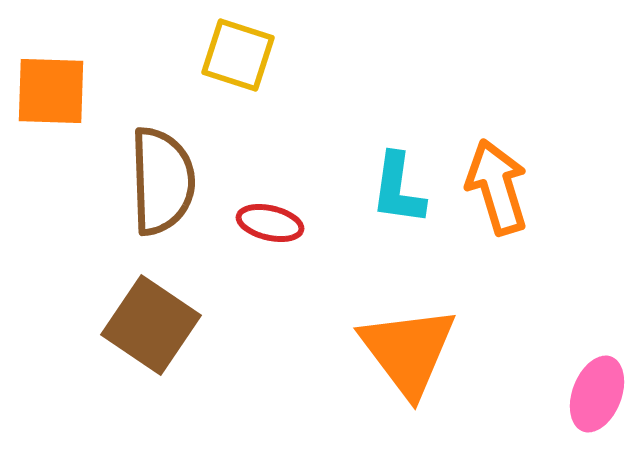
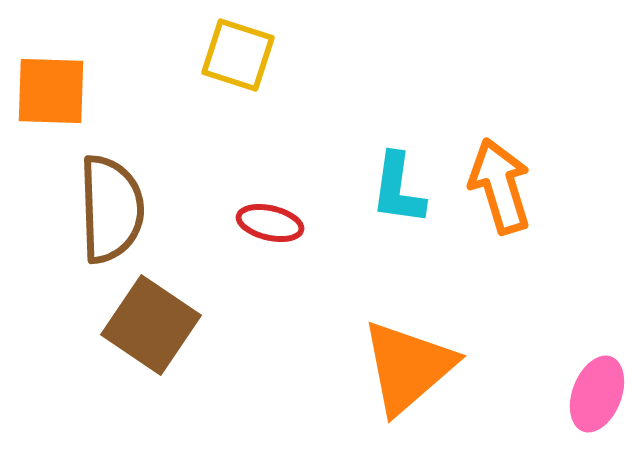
brown semicircle: moved 51 px left, 28 px down
orange arrow: moved 3 px right, 1 px up
orange triangle: moved 16 px down; rotated 26 degrees clockwise
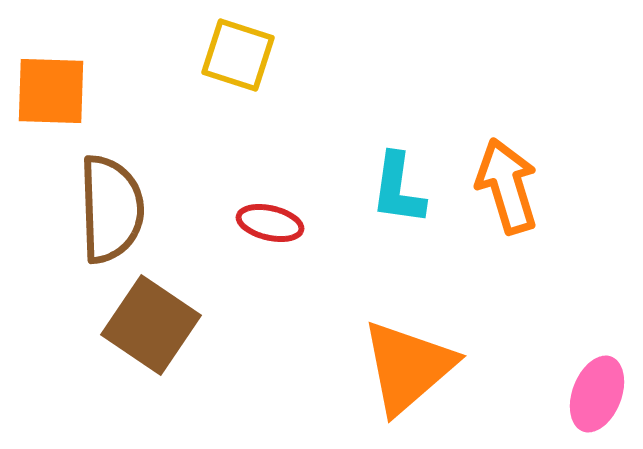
orange arrow: moved 7 px right
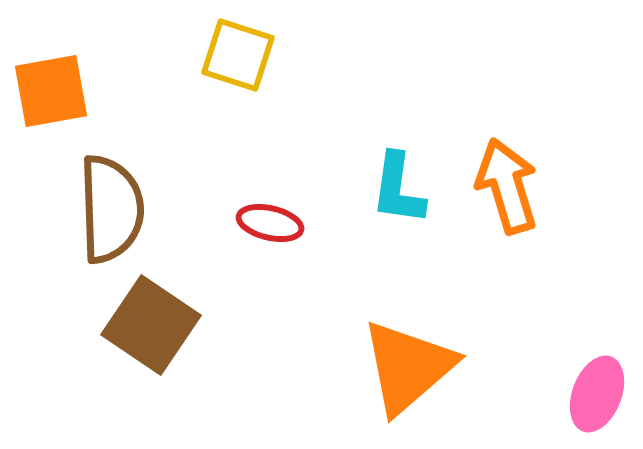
orange square: rotated 12 degrees counterclockwise
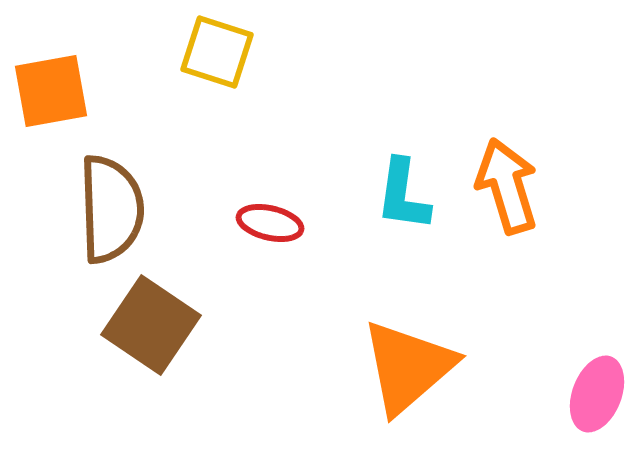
yellow square: moved 21 px left, 3 px up
cyan L-shape: moved 5 px right, 6 px down
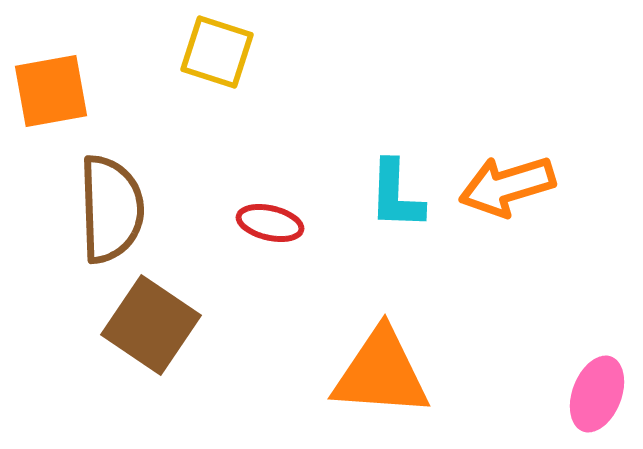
orange arrow: rotated 90 degrees counterclockwise
cyan L-shape: moved 7 px left; rotated 6 degrees counterclockwise
orange triangle: moved 27 px left, 6 px down; rotated 45 degrees clockwise
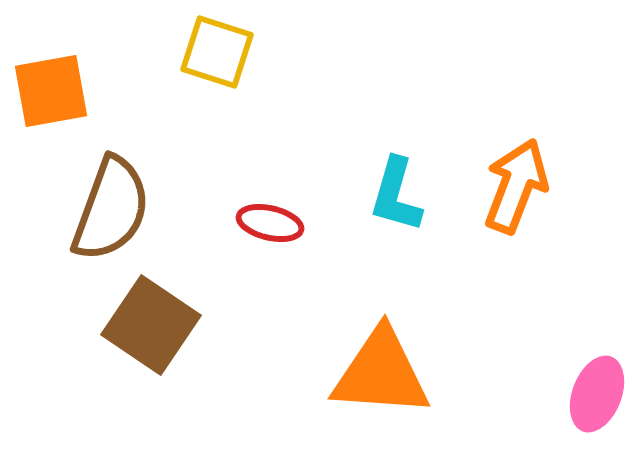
orange arrow: moved 9 px right; rotated 128 degrees clockwise
cyan L-shape: rotated 14 degrees clockwise
brown semicircle: rotated 22 degrees clockwise
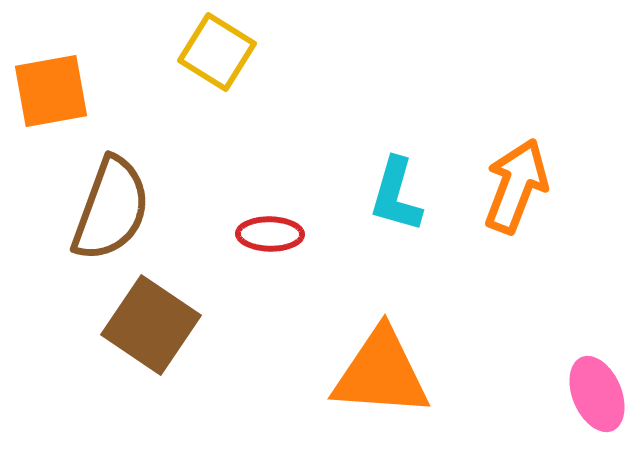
yellow square: rotated 14 degrees clockwise
red ellipse: moved 11 px down; rotated 12 degrees counterclockwise
pink ellipse: rotated 44 degrees counterclockwise
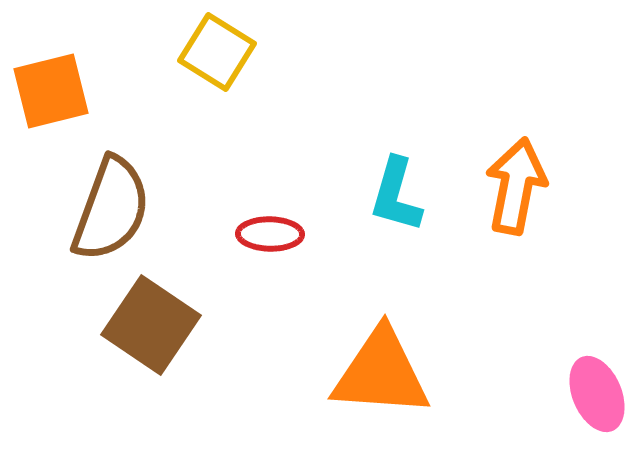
orange square: rotated 4 degrees counterclockwise
orange arrow: rotated 10 degrees counterclockwise
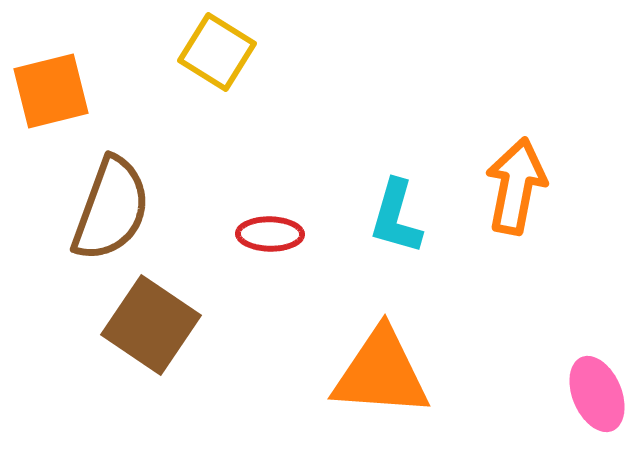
cyan L-shape: moved 22 px down
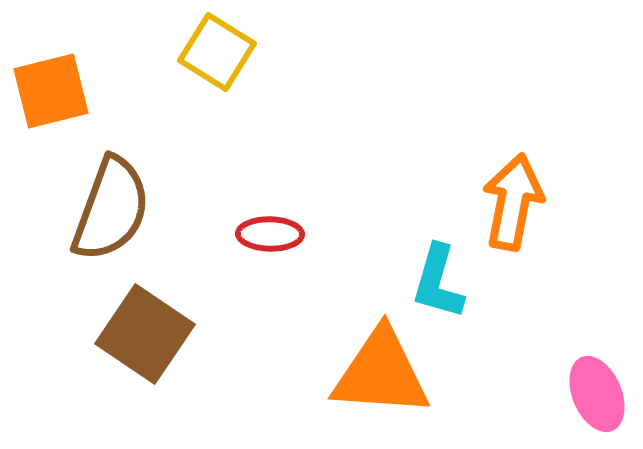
orange arrow: moved 3 px left, 16 px down
cyan L-shape: moved 42 px right, 65 px down
brown square: moved 6 px left, 9 px down
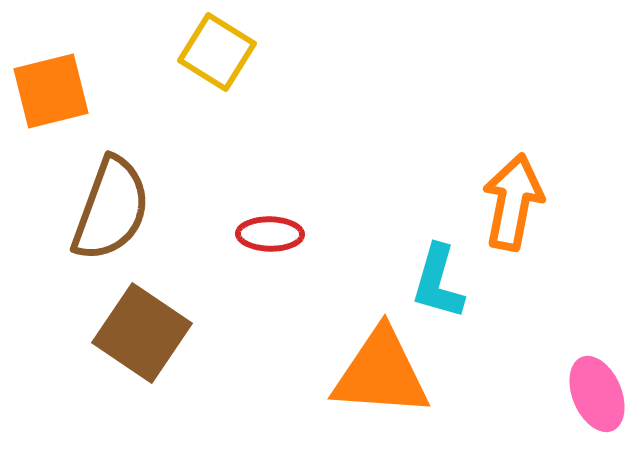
brown square: moved 3 px left, 1 px up
